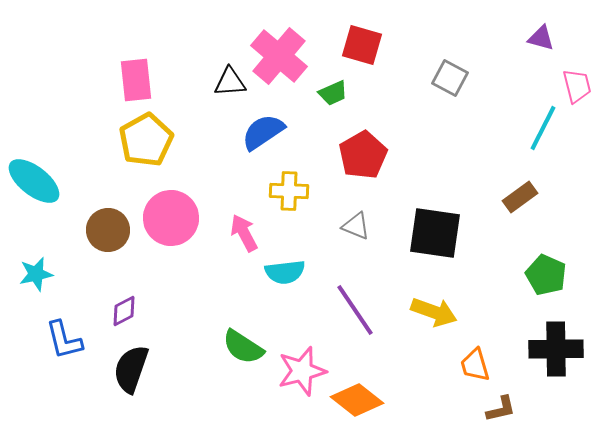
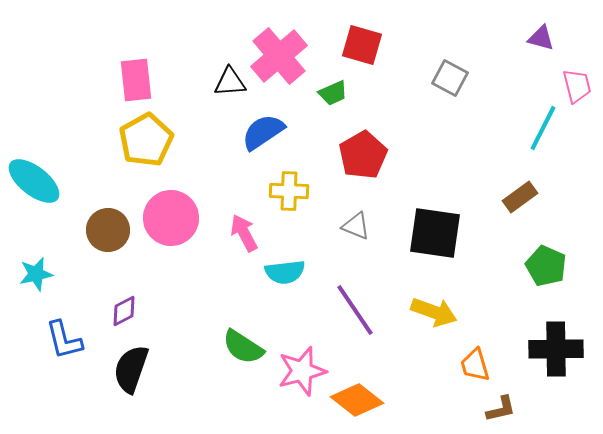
pink cross: rotated 10 degrees clockwise
green pentagon: moved 9 px up
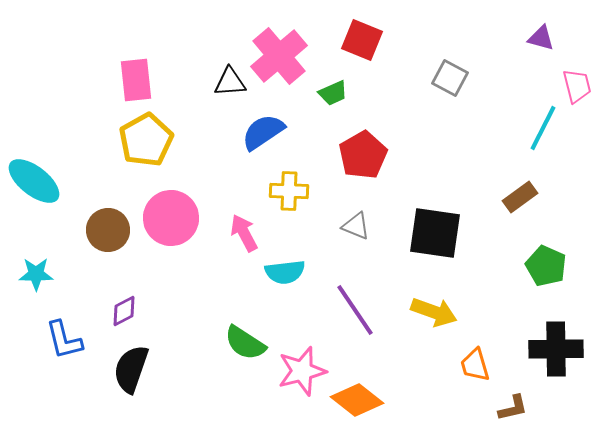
red square: moved 5 px up; rotated 6 degrees clockwise
cyan star: rotated 12 degrees clockwise
green semicircle: moved 2 px right, 4 px up
brown L-shape: moved 12 px right, 1 px up
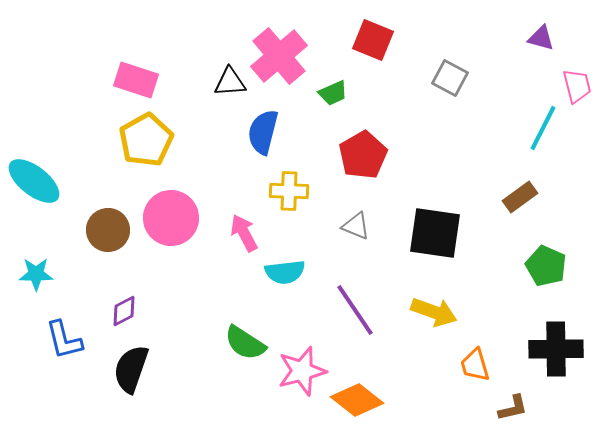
red square: moved 11 px right
pink rectangle: rotated 66 degrees counterclockwise
blue semicircle: rotated 42 degrees counterclockwise
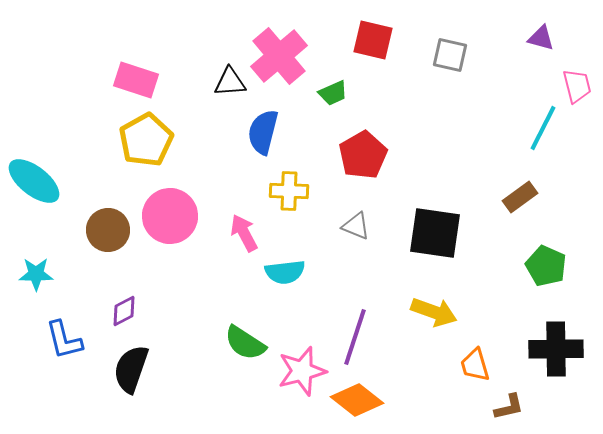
red square: rotated 9 degrees counterclockwise
gray square: moved 23 px up; rotated 15 degrees counterclockwise
pink circle: moved 1 px left, 2 px up
purple line: moved 27 px down; rotated 52 degrees clockwise
brown L-shape: moved 4 px left, 1 px up
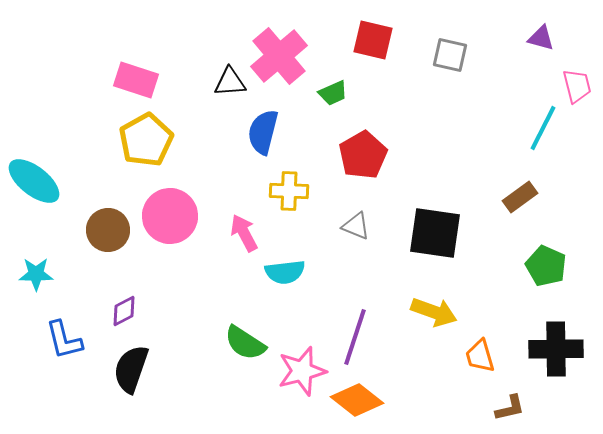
orange trapezoid: moved 5 px right, 9 px up
brown L-shape: moved 1 px right, 1 px down
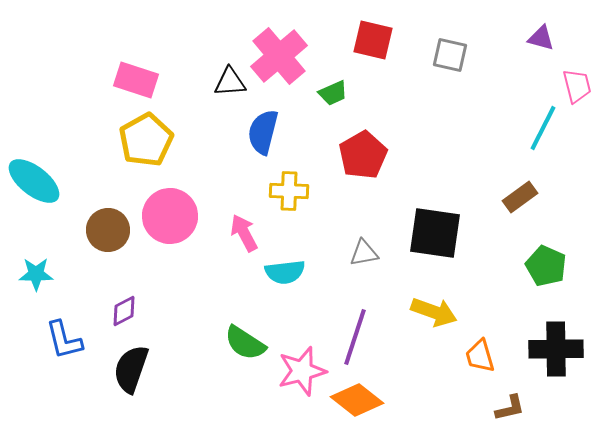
gray triangle: moved 8 px right, 27 px down; rotated 32 degrees counterclockwise
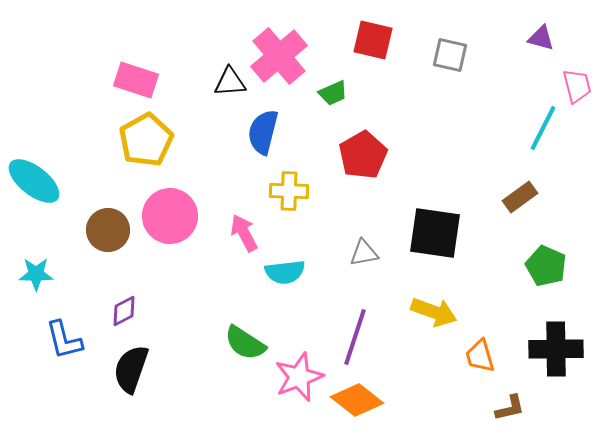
pink star: moved 3 px left, 6 px down; rotated 6 degrees counterclockwise
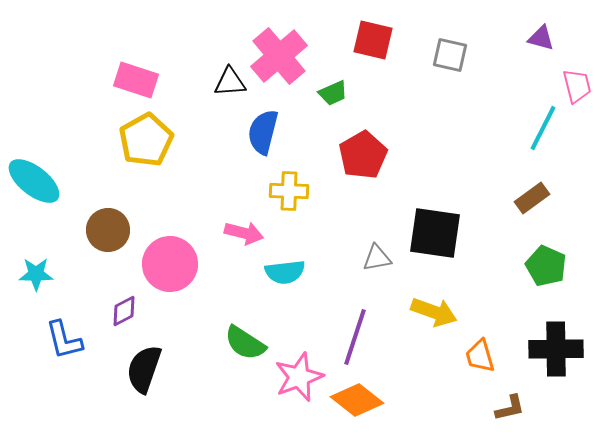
brown rectangle: moved 12 px right, 1 px down
pink circle: moved 48 px down
pink arrow: rotated 132 degrees clockwise
gray triangle: moved 13 px right, 5 px down
black semicircle: moved 13 px right
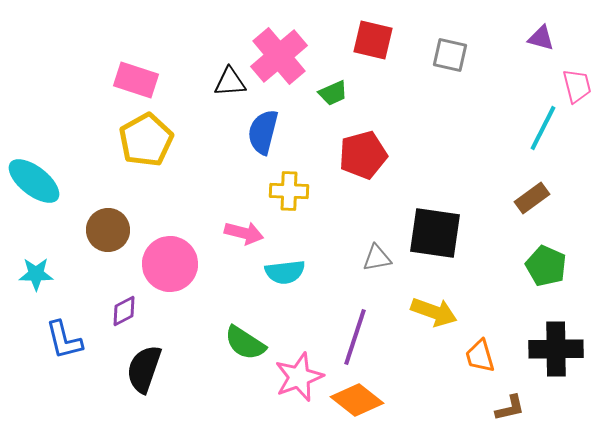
red pentagon: rotated 15 degrees clockwise
